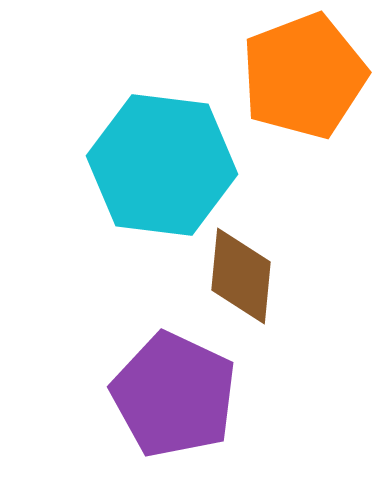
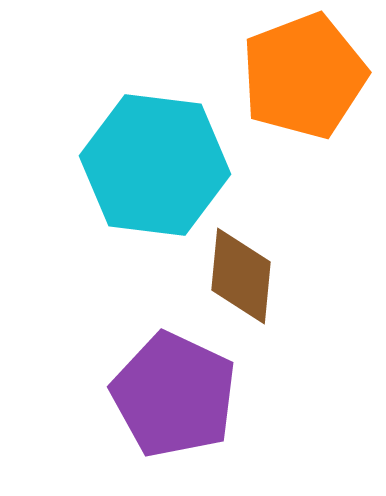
cyan hexagon: moved 7 px left
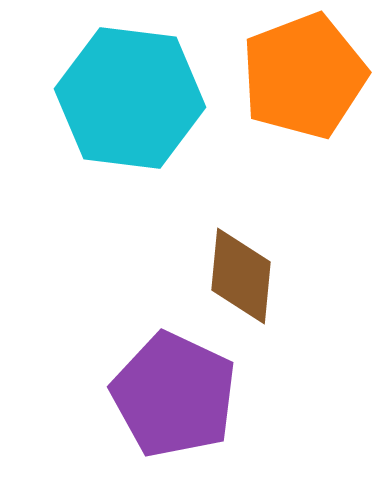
cyan hexagon: moved 25 px left, 67 px up
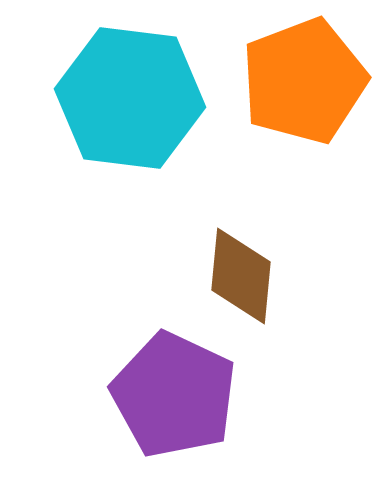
orange pentagon: moved 5 px down
